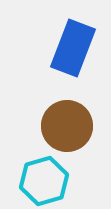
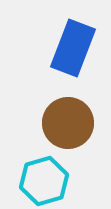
brown circle: moved 1 px right, 3 px up
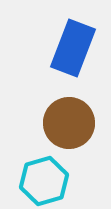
brown circle: moved 1 px right
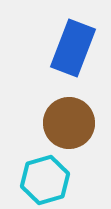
cyan hexagon: moved 1 px right, 1 px up
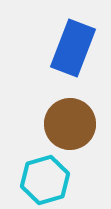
brown circle: moved 1 px right, 1 px down
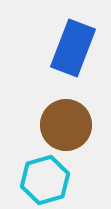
brown circle: moved 4 px left, 1 px down
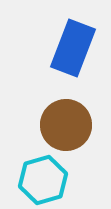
cyan hexagon: moved 2 px left
